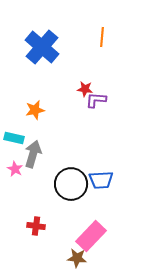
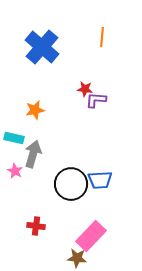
pink star: moved 2 px down
blue trapezoid: moved 1 px left
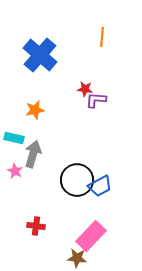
blue cross: moved 2 px left, 8 px down
blue trapezoid: moved 6 px down; rotated 25 degrees counterclockwise
black circle: moved 6 px right, 4 px up
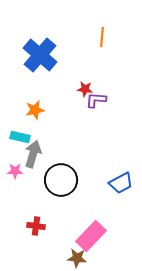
cyan rectangle: moved 6 px right, 1 px up
pink star: rotated 28 degrees counterclockwise
black circle: moved 16 px left
blue trapezoid: moved 21 px right, 3 px up
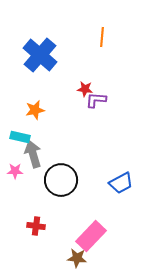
gray arrow: rotated 32 degrees counterclockwise
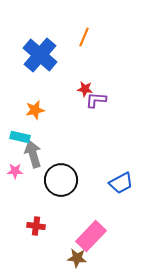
orange line: moved 18 px left; rotated 18 degrees clockwise
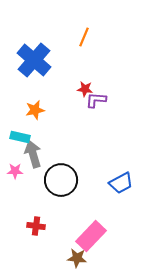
blue cross: moved 6 px left, 5 px down
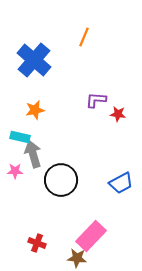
red star: moved 33 px right, 25 px down
red cross: moved 1 px right, 17 px down; rotated 12 degrees clockwise
